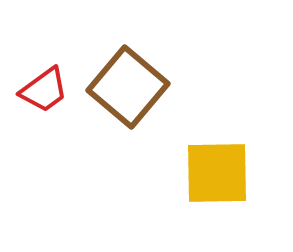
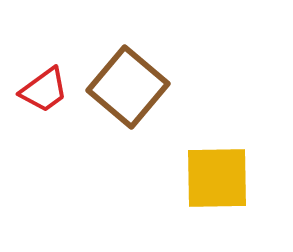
yellow square: moved 5 px down
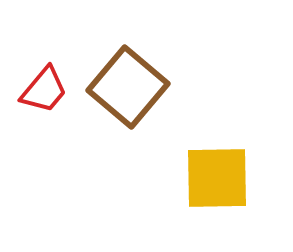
red trapezoid: rotated 14 degrees counterclockwise
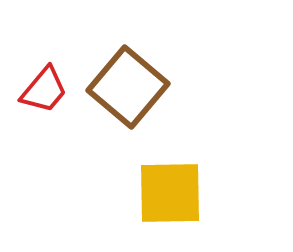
yellow square: moved 47 px left, 15 px down
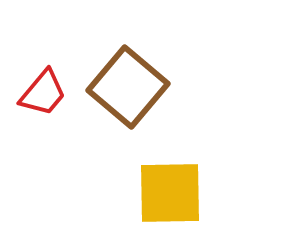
red trapezoid: moved 1 px left, 3 px down
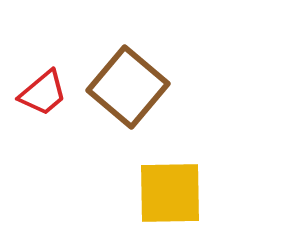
red trapezoid: rotated 10 degrees clockwise
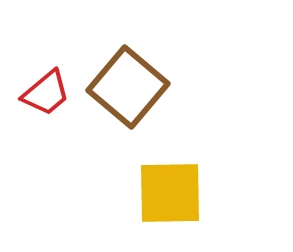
red trapezoid: moved 3 px right
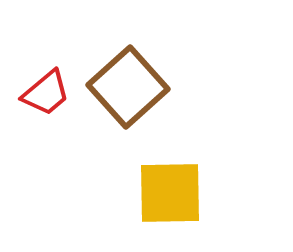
brown square: rotated 8 degrees clockwise
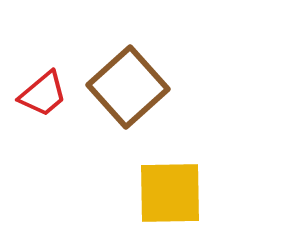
red trapezoid: moved 3 px left, 1 px down
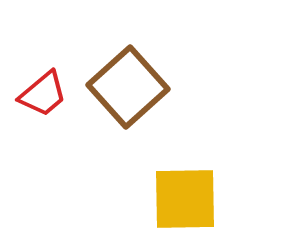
yellow square: moved 15 px right, 6 px down
